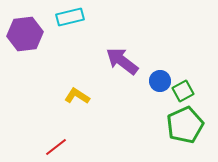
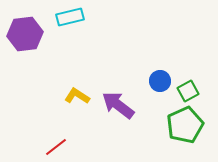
purple arrow: moved 4 px left, 44 px down
green square: moved 5 px right
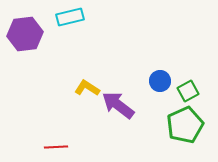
yellow L-shape: moved 10 px right, 8 px up
red line: rotated 35 degrees clockwise
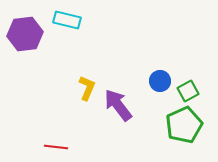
cyan rectangle: moved 3 px left, 3 px down; rotated 28 degrees clockwise
yellow L-shape: rotated 80 degrees clockwise
purple arrow: rotated 16 degrees clockwise
green pentagon: moved 1 px left
red line: rotated 10 degrees clockwise
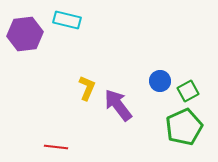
green pentagon: moved 2 px down
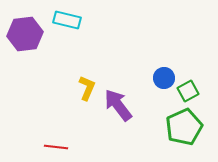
blue circle: moved 4 px right, 3 px up
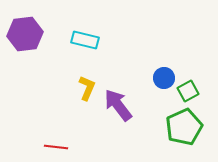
cyan rectangle: moved 18 px right, 20 px down
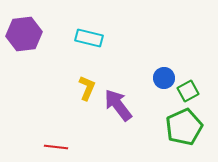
purple hexagon: moved 1 px left
cyan rectangle: moved 4 px right, 2 px up
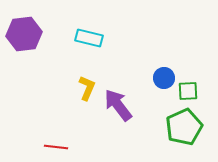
green square: rotated 25 degrees clockwise
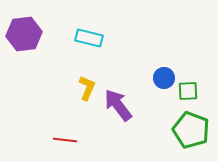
green pentagon: moved 7 px right, 3 px down; rotated 27 degrees counterclockwise
red line: moved 9 px right, 7 px up
